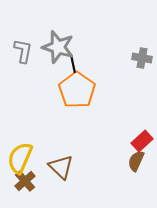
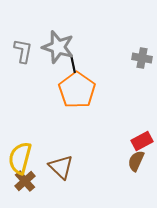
red rectangle: rotated 15 degrees clockwise
yellow semicircle: rotated 8 degrees counterclockwise
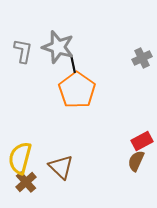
gray cross: rotated 36 degrees counterclockwise
brown cross: moved 1 px right, 1 px down
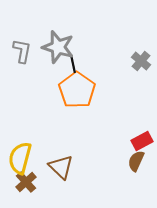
gray L-shape: moved 1 px left
gray cross: moved 1 px left, 3 px down; rotated 24 degrees counterclockwise
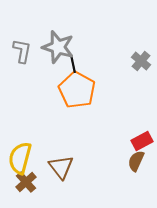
orange pentagon: rotated 6 degrees counterclockwise
brown triangle: rotated 8 degrees clockwise
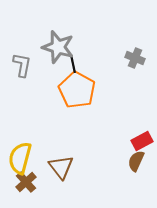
gray L-shape: moved 14 px down
gray cross: moved 6 px left, 3 px up; rotated 18 degrees counterclockwise
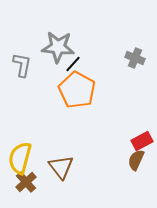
gray star: rotated 12 degrees counterclockwise
black line: rotated 54 degrees clockwise
brown semicircle: moved 1 px up
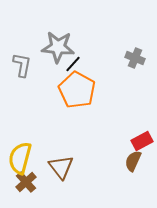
brown semicircle: moved 3 px left, 1 px down
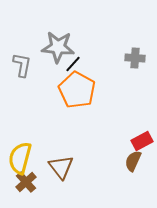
gray cross: rotated 18 degrees counterclockwise
